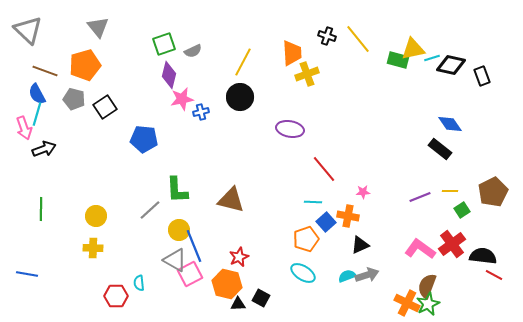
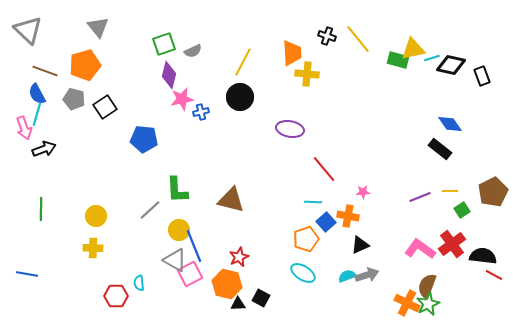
yellow cross at (307, 74): rotated 25 degrees clockwise
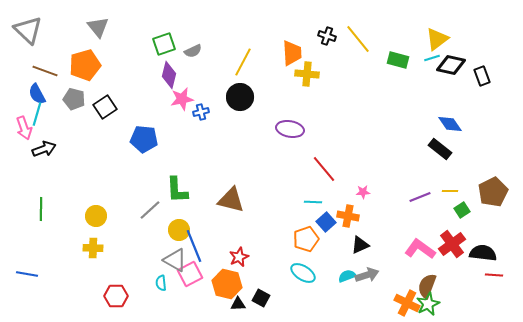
yellow triangle at (413, 49): moved 24 px right, 10 px up; rotated 25 degrees counterclockwise
black semicircle at (483, 256): moved 3 px up
red line at (494, 275): rotated 24 degrees counterclockwise
cyan semicircle at (139, 283): moved 22 px right
